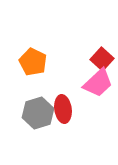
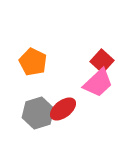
red square: moved 2 px down
red ellipse: rotated 60 degrees clockwise
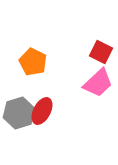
red square: moved 1 px left, 9 px up; rotated 15 degrees counterclockwise
red ellipse: moved 21 px left, 2 px down; rotated 24 degrees counterclockwise
gray hexagon: moved 19 px left
